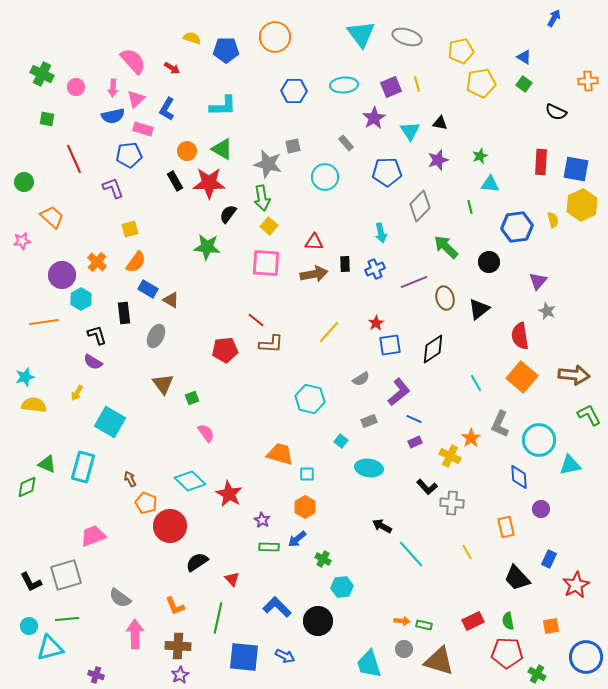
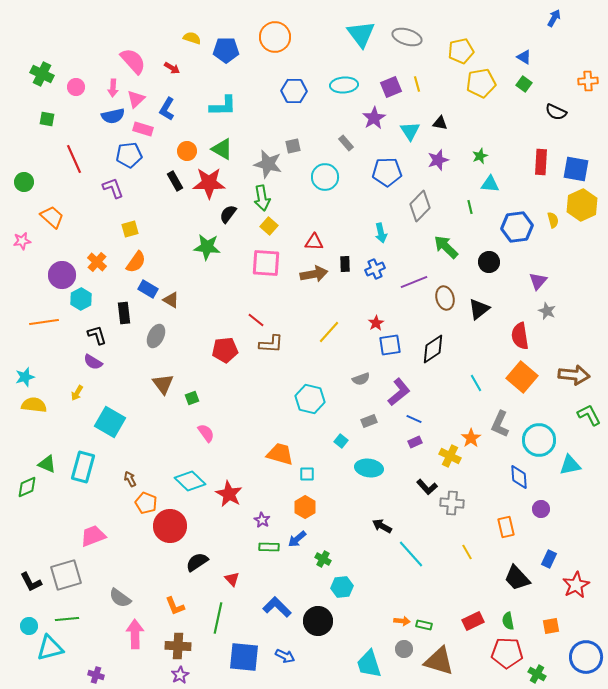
gray semicircle at (361, 379): rotated 12 degrees clockwise
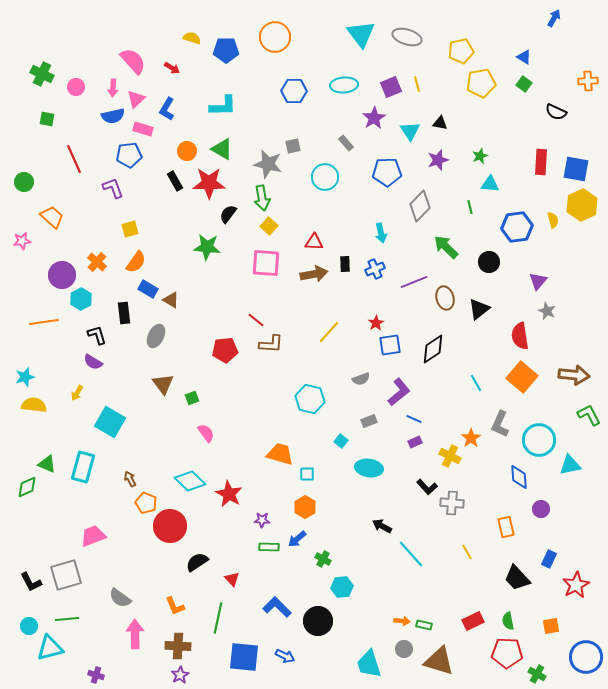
purple star at (262, 520): rotated 28 degrees counterclockwise
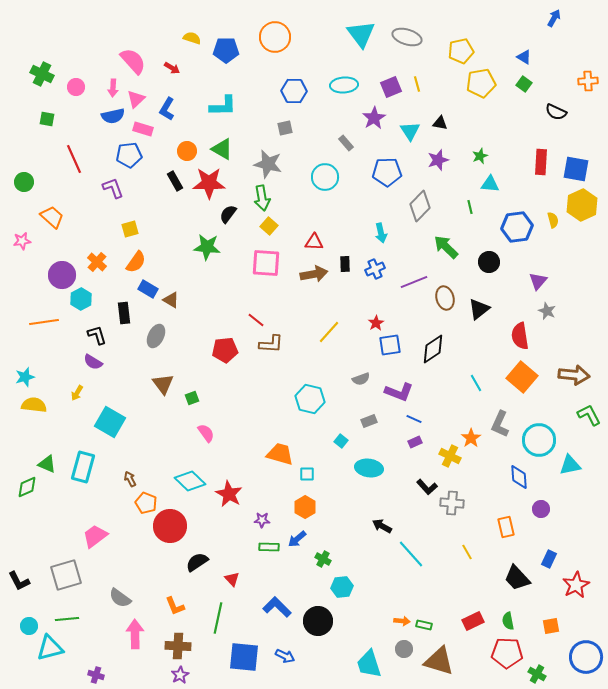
gray square at (293, 146): moved 8 px left, 18 px up
purple L-shape at (399, 392): rotated 60 degrees clockwise
pink trapezoid at (93, 536): moved 2 px right; rotated 16 degrees counterclockwise
black L-shape at (31, 582): moved 12 px left, 1 px up
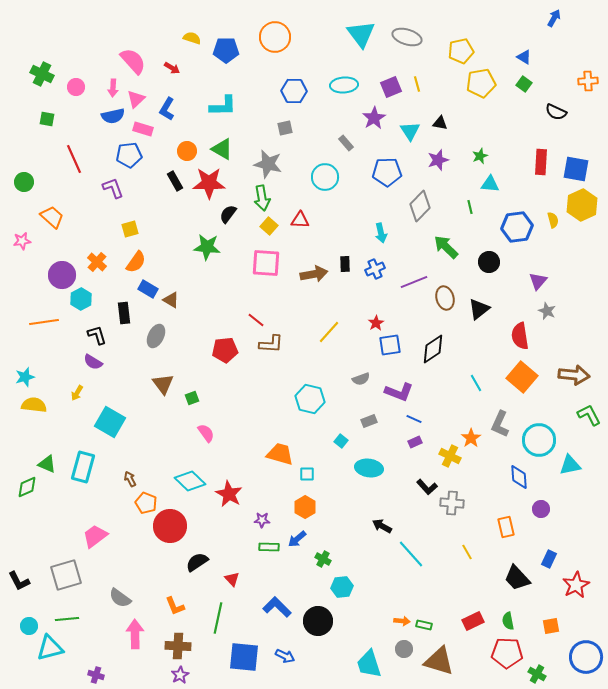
red triangle at (314, 242): moved 14 px left, 22 px up
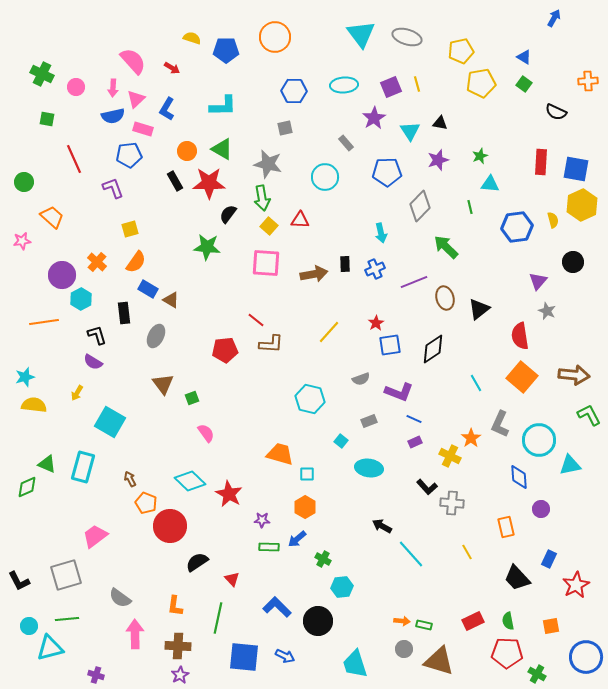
black circle at (489, 262): moved 84 px right
orange L-shape at (175, 606): rotated 30 degrees clockwise
cyan trapezoid at (369, 664): moved 14 px left
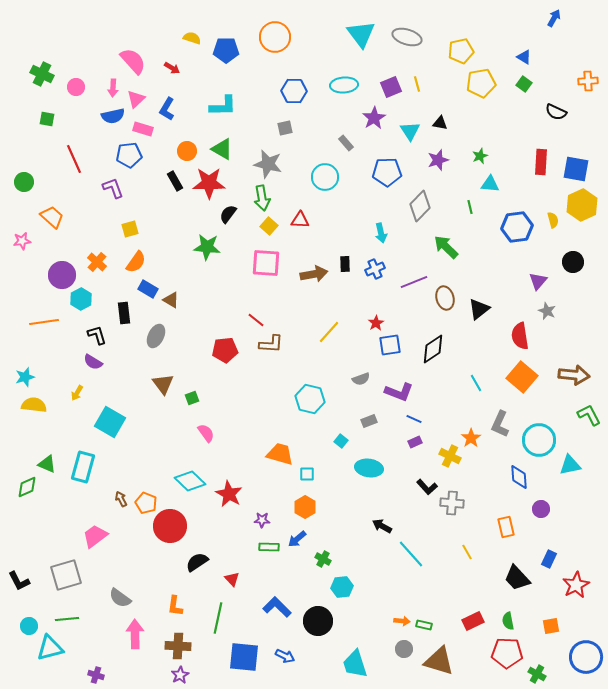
brown arrow at (130, 479): moved 9 px left, 20 px down
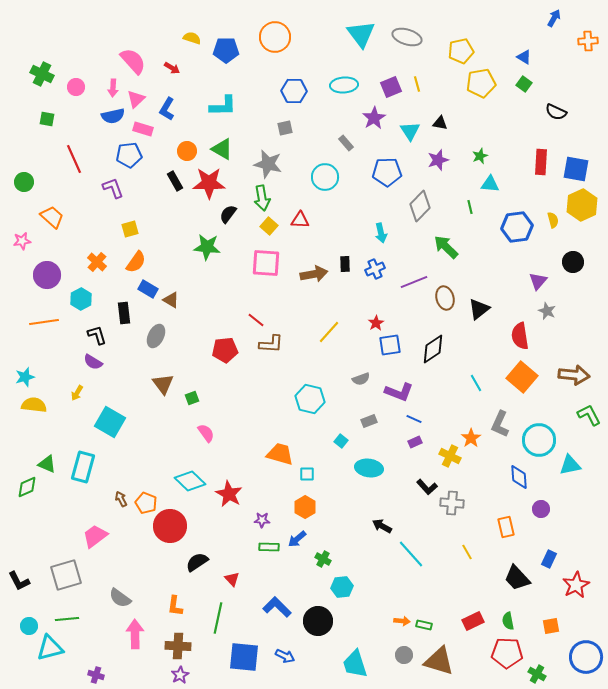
orange cross at (588, 81): moved 40 px up
purple circle at (62, 275): moved 15 px left
gray circle at (404, 649): moved 6 px down
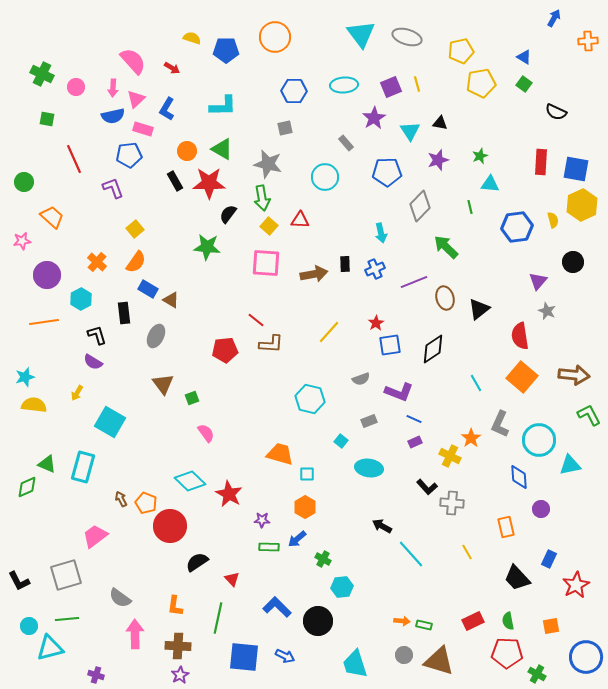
yellow square at (130, 229): moved 5 px right; rotated 24 degrees counterclockwise
